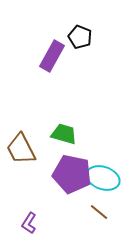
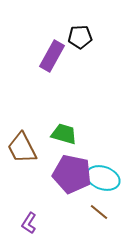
black pentagon: rotated 25 degrees counterclockwise
brown trapezoid: moved 1 px right, 1 px up
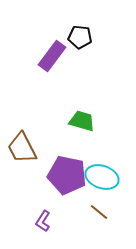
black pentagon: rotated 10 degrees clockwise
purple rectangle: rotated 8 degrees clockwise
green trapezoid: moved 18 px right, 13 px up
purple pentagon: moved 5 px left, 1 px down
cyan ellipse: moved 1 px left, 1 px up
purple L-shape: moved 14 px right, 2 px up
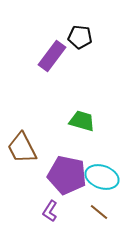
purple L-shape: moved 7 px right, 10 px up
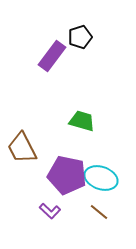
black pentagon: rotated 25 degrees counterclockwise
cyan ellipse: moved 1 px left, 1 px down
purple L-shape: rotated 80 degrees counterclockwise
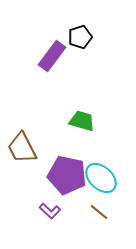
cyan ellipse: rotated 24 degrees clockwise
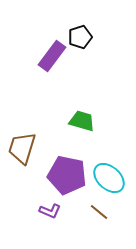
brown trapezoid: rotated 44 degrees clockwise
cyan ellipse: moved 8 px right
purple L-shape: rotated 20 degrees counterclockwise
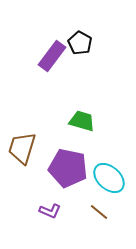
black pentagon: moved 6 px down; rotated 25 degrees counterclockwise
purple pentagon: moved 1 px right, 7 px up
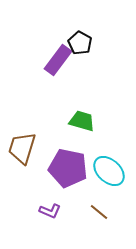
purple rectangle: moved 6 px right, 4 px down
cyan ellipse: moved 7 px up
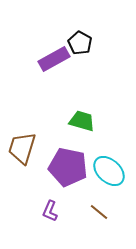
purple rectangle: moved 4 px left, 1 px up; rotated 24 degrees clockwise
purple pentagon: moved 1 px up
purple L-shape: rotated 90 degrees clockwise
